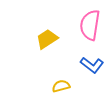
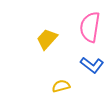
pink semicircle: moved 2 px down
yellow trapezoid: rotated 15 degrees counterclockwise
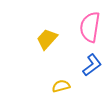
blue L-shape: rotated 75 degrees counterclockwise
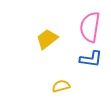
yellow trapezoid: rotated 10 degrees clockwise
blue L-shape: moved 1 px left, 6 px up; rotated 45 degrees clockwise
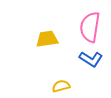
yellow trapezoid: rotated 30 degrees clockwise
blue L-shape: rotated 25 degrees clockwise
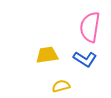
yellow trapezoid: moved 16 px down
blue L-shape: moved 6 px left
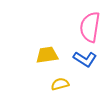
yellow semicircle: moved 1 px left, 2 px up
